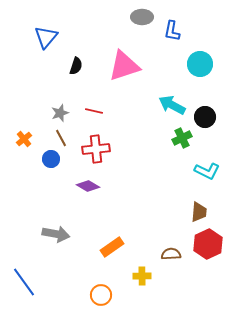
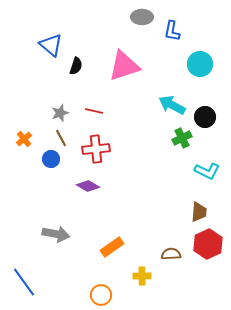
blue triangle: moved 5 px right, 8 px down; rotated 30 degrees counterclockwise
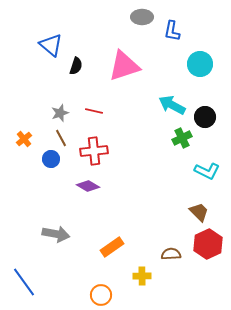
red cross: moved 2 px left, 2 px down
brown trapezoid: rotated 50 degrees counterclockwise
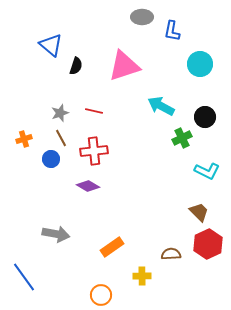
cyan arrow: moved 11 px left, 1 px down
orange cross: rotated 21 degrees clockwise
blue line: moved 5 px up
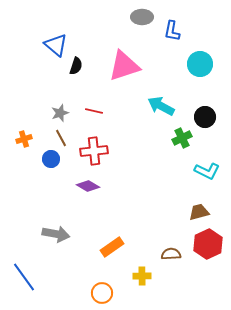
blue triangle: moved 5 px right
brown trapezoid: rotated 60 degrees counterclockwise
orange circle: moved 1 px right, 2 px up
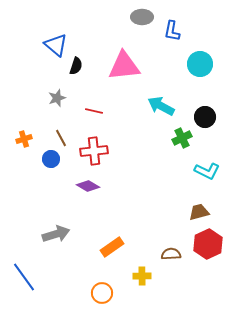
pink triangle: rotated 12 degrees clockwise
gray star: moved 3 px left, 15 px up
gray arrow: rotated 28 degrees counterclockwise
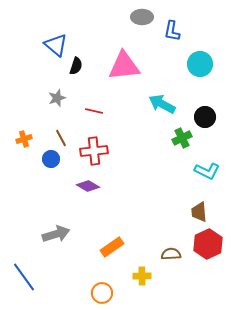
cyan arrow: moved 1 px right, 2 px up
brown trapezoid: rotated 80 degrees counterclockwise
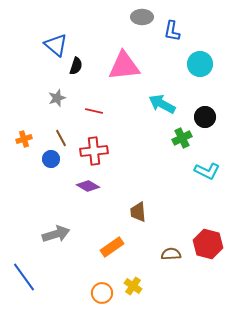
brown trapezoid: moved 61 px left
red hexagon: rotated 20 degrees counterclockwise
yellow cross: moved 9 px left, 10 px down; rotated 36 degrees clockwise
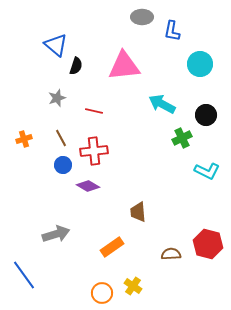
black circle: moved 1 px right, 2 px up
blue circle: moved 12 px right, 6 px down
blue line: moved 2 px up
